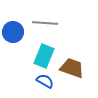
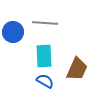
cyan rectangle: rotated 25 degrees counterclockwise
brown trapezoid: moved 5 px right, 1 px down; rotated 95 degrees clockwise
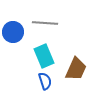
cyan rectangle: rotated 20 degrees counterclockwise
brown trapezoid: moved 1 px left
blue semicircle: rotated 42 degrees clockwise
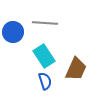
cyan rectangle: rotated 10 degrees counterclockwise
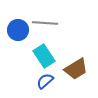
blue circle: moved 5 px right, 2 px up
brown trapezoid: rotated 35 degrees clockwise
blue semicircle: rotated 114 degrees counterclockwise
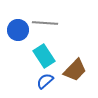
brown trapezoid: moved 1 px left, 1 px down; rotated 15 degrees counterclockwise
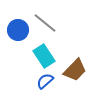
gray line: rotated 35 degrees clockwise
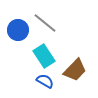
blue semicircle: rotated 72 degrees clockwise
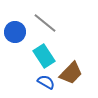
blue circle: moved 3 px left, 2 px down
brown trapezoid: moved 4 px left, 3 px down
blue semicircle: moved 1 px right, 1 px down
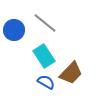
blue circle: moved 1 px left, 2 px up
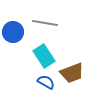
gray line: rotated 30 degrees counterclockwise
blue circle: moved 1 px left, 2 px down
brown trapezoid: moved 1 px right; rotated 25 degrees clockwise
